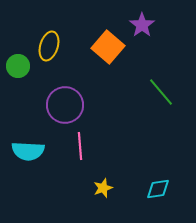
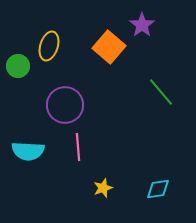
orange square: moved 1 px right
pink line: moved 2 px left, 1 px down
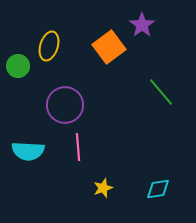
orange square: rotated 12 degrees clockwise
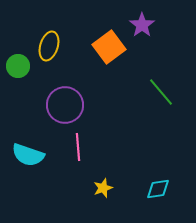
cyan semicircle: moved 4 px down; rotated 16 degrees clockwise
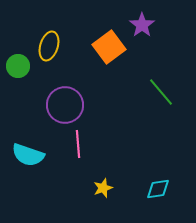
pink line: moved 3 px up
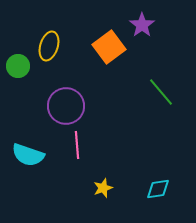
purple circle: moved 1 px right, 1 px down
pink line: moved 1 px left, 1 px down
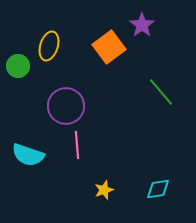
yellow star: moved 1 px right, 2 px down
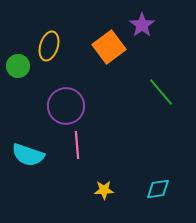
yellow star: rotated 18 degrees clockwise
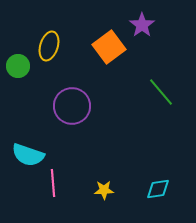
purple circle: moved 6 px right
pink line: moved 24 px left, 38 px down
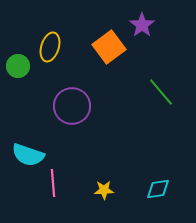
yellow ellipse: moved 1 px right, 1 px down
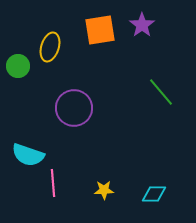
orange square: moved 9 px left, 17 px up; rotated 28 degrees clockwise
purple circle: moved 2 px right, 2 px down
cyan diamond: moved 4 px left, 5 px down; rotated 10 degrees clockwise
